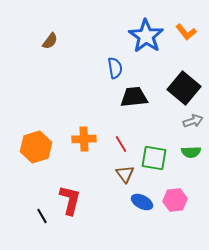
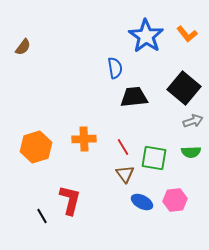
orange L-shape: moved 1 px right, 2 px down
brown semicircle: moved 27 px left, 6 px down
red line: moved 2 px right, 3 px down
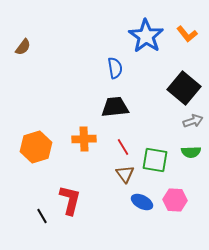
black trapezoid: moved 19 px left, 10 px down
green square: moved 1 px right, 2 px down
pink hexagon: rotated 10 degrees clockwise
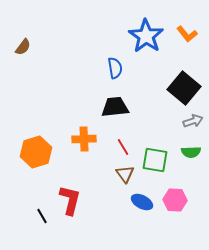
orange hexagon: moved 5 px down
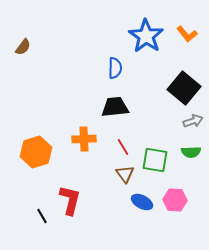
blue semicircle: rotated 10 degrees clockwise
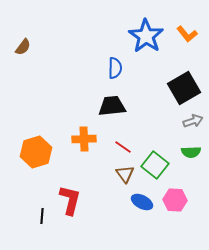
black square: rotated 20 degrees clockwise
black trapezoid: moved 3 px left, 1 px up
red line: rotated 24 degrees counterclockwise
green square: moved 5 px down; rotated 28 degrees clockwise
black line: rotated 35 degrees clockwise
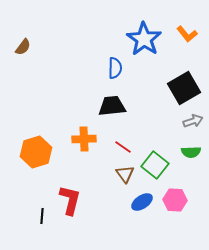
blue star: moved 2 px left, 3 px down
blue ellipse: rotated 60 degrees counterclockwise
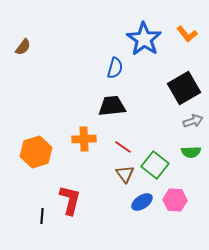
blue semicircle: rotated 15 degrees clockwise
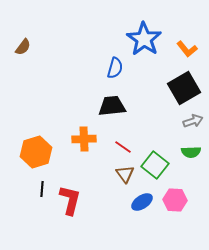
orange L-shape: moved 15 px down
black line: moved 27 px up
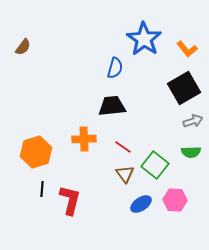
blue ellipse: moved 1 px left, 2 px down
